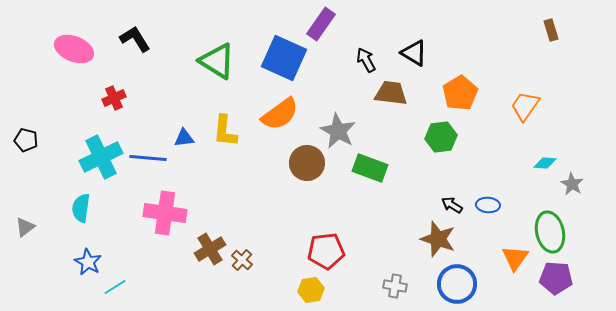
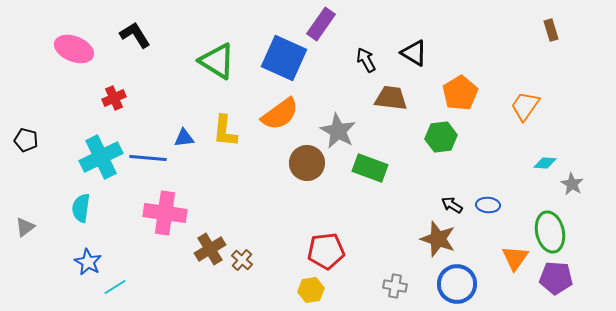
black L-shape at (135, 39): moved 4 px up
brown trapezoid at (391, 93): moved 5 px down
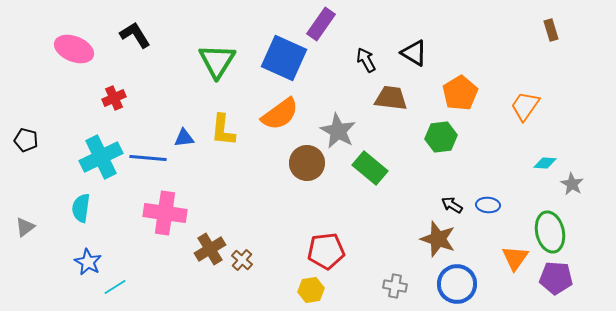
green triangle at (217, 61): rotated 30 degrees clockwise
yellow L-shape at (225, 131): moved 2 px left, 1 px up
green rectangle at (370, 168): rotated 20 degrees clockwise
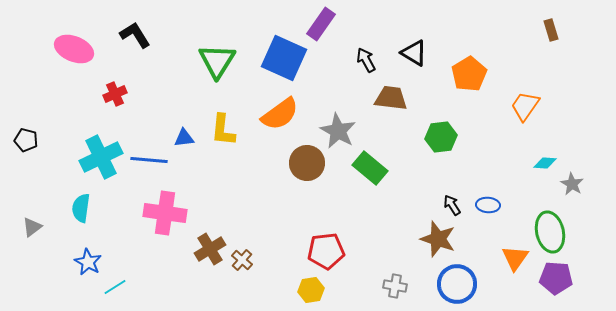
orange pentagon at (460, 93): moved 9 px right, 19 px up
red cross at (114, 98): moved 1 px right, 4 px up
blue line at (148, 158): moved 1 px right, 2 px down
black arrow at (452, 205): rotated 25 degrees clockwise
gray triangle at (25, 227): moved 7 px right
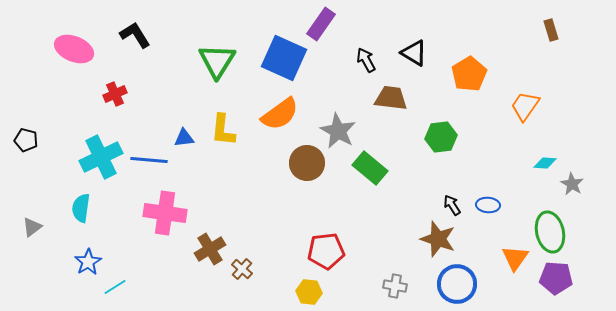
brown cross at (242, 260): moved 9 px down
blue star at (88, 262): rotated 12 degrees clockwise
yellow hexagon at (311, 290): moved 2 px left, 2 px down; rotated 15 degrees clockwise
